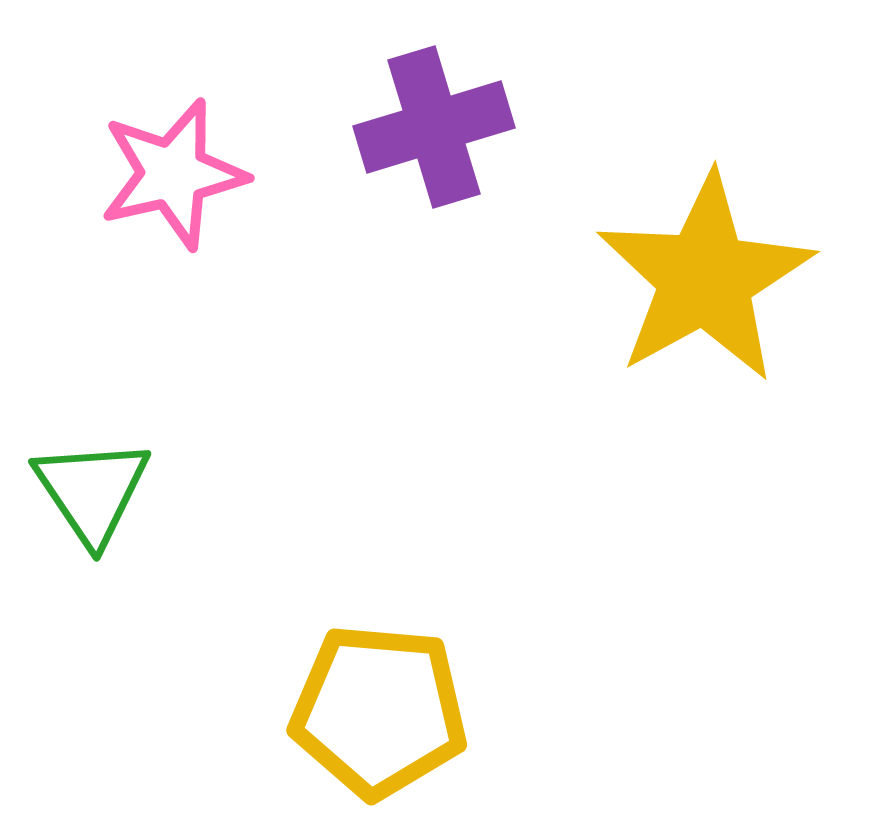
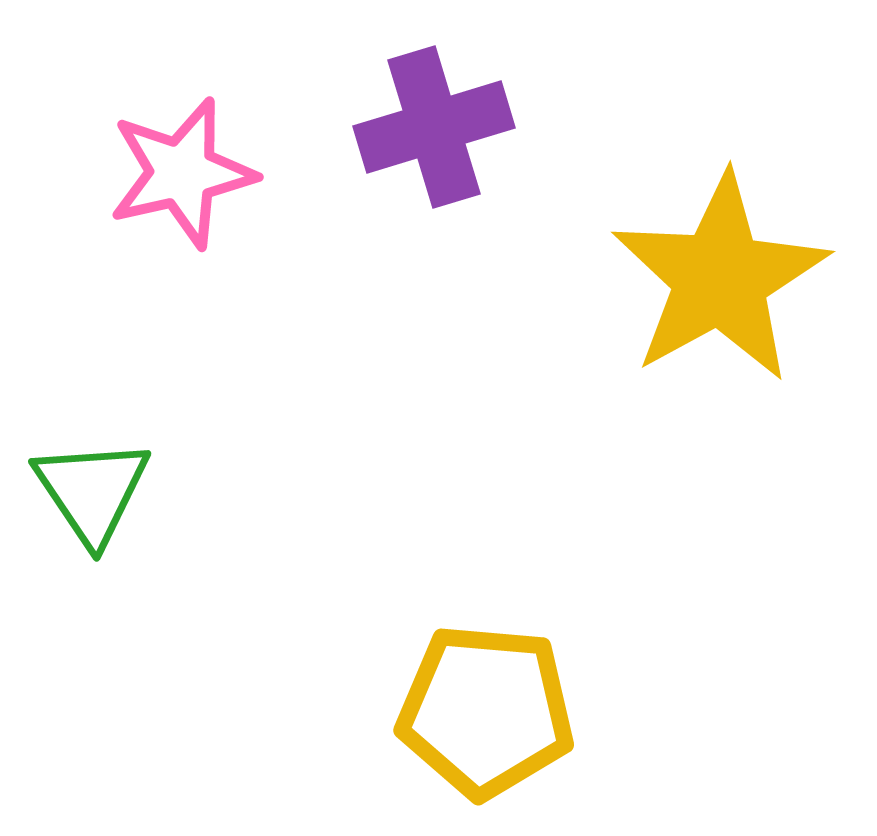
pink star: moved 9 px right, 1 px up
yellow star: moved 15 px right
yellow pentagon: moved 107 px right
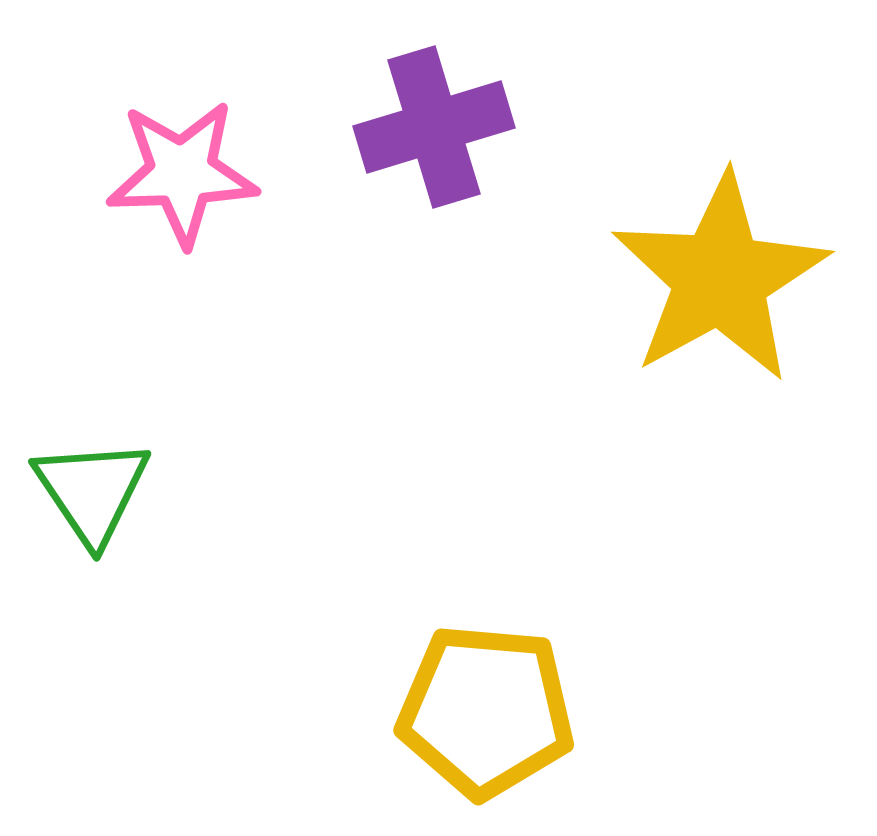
pink star: rotated 11 degrees clockwise
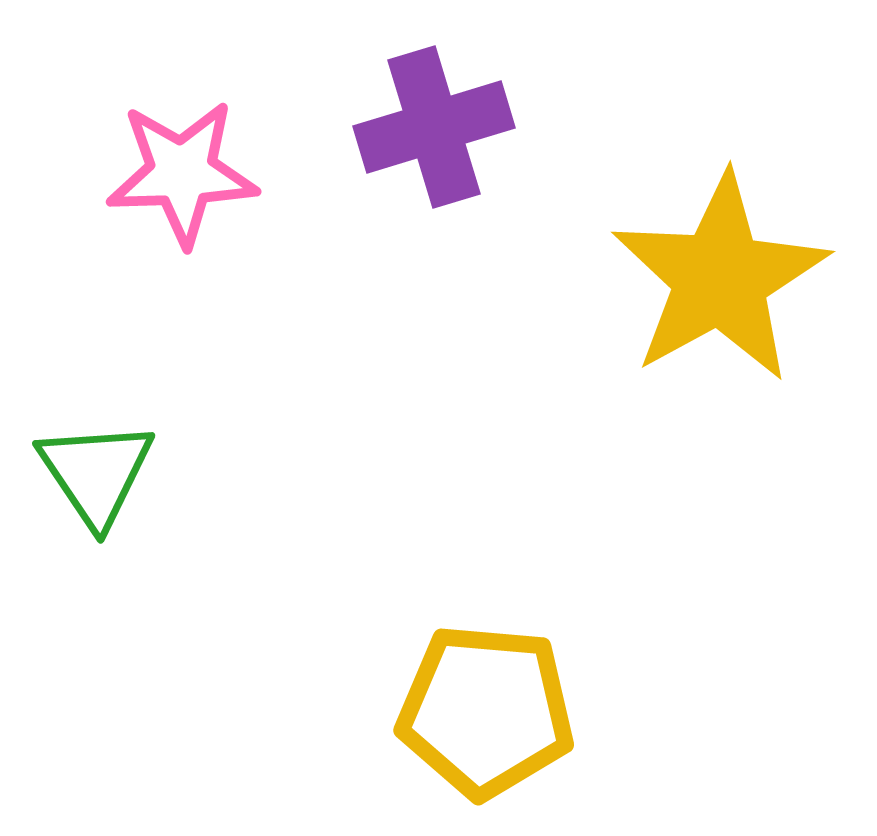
green triangle: moved 4 px right, 18 px up
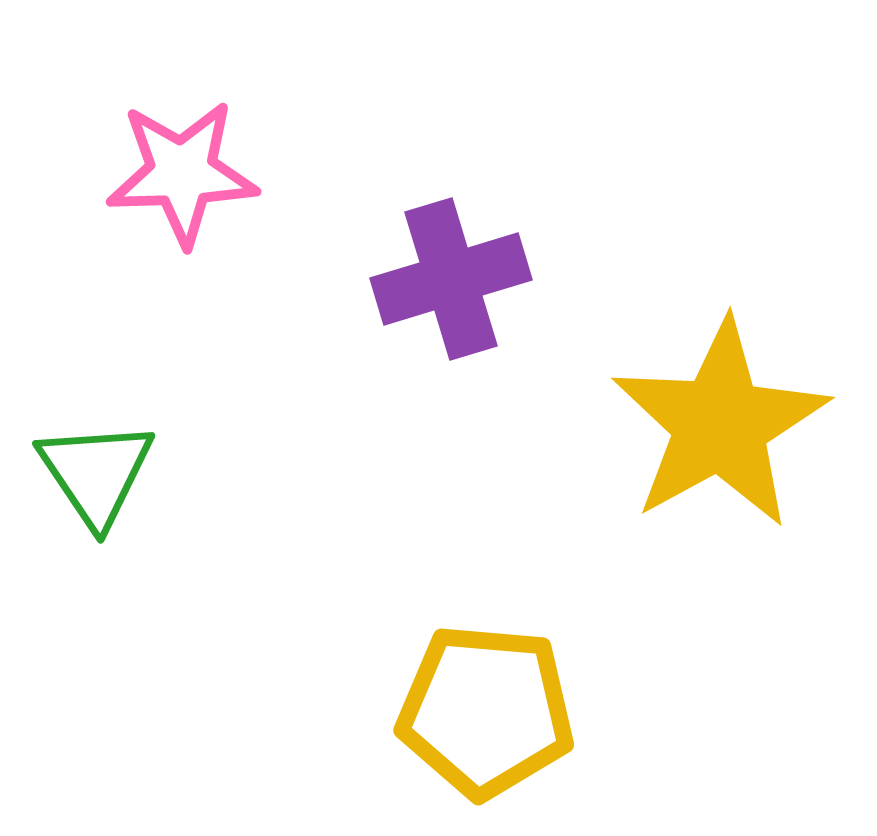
purple cross: moved 17 px right, 152 px down
yellow star: moved 146 px down
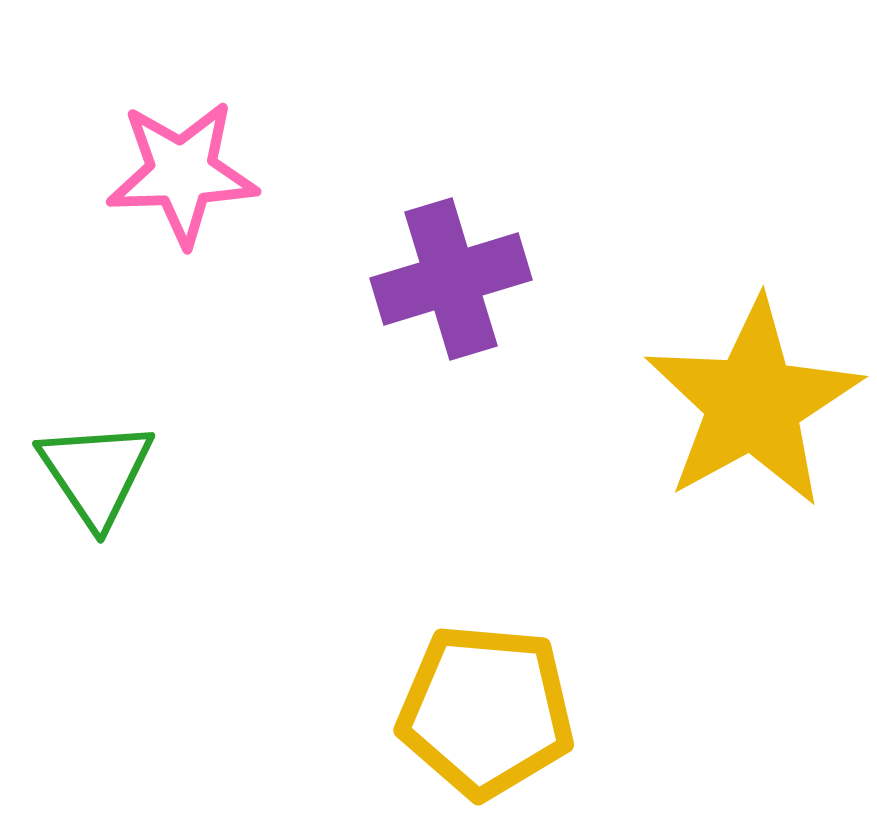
yellow star: moved 33 px right, 21 px up
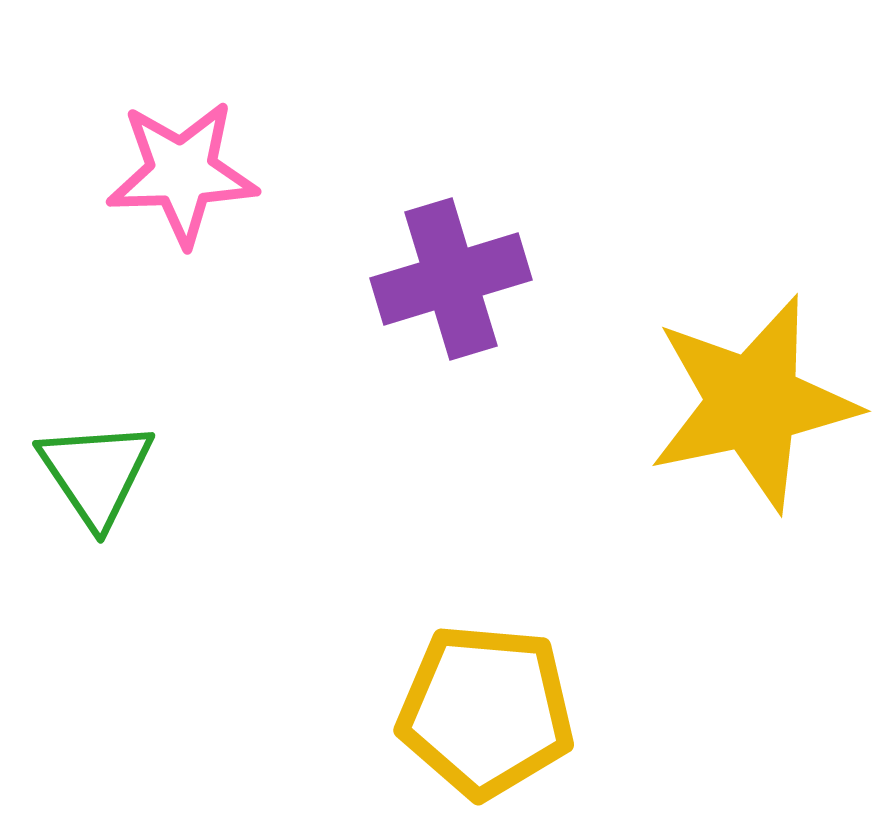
yellow star: rotated 17 degrees clockwise
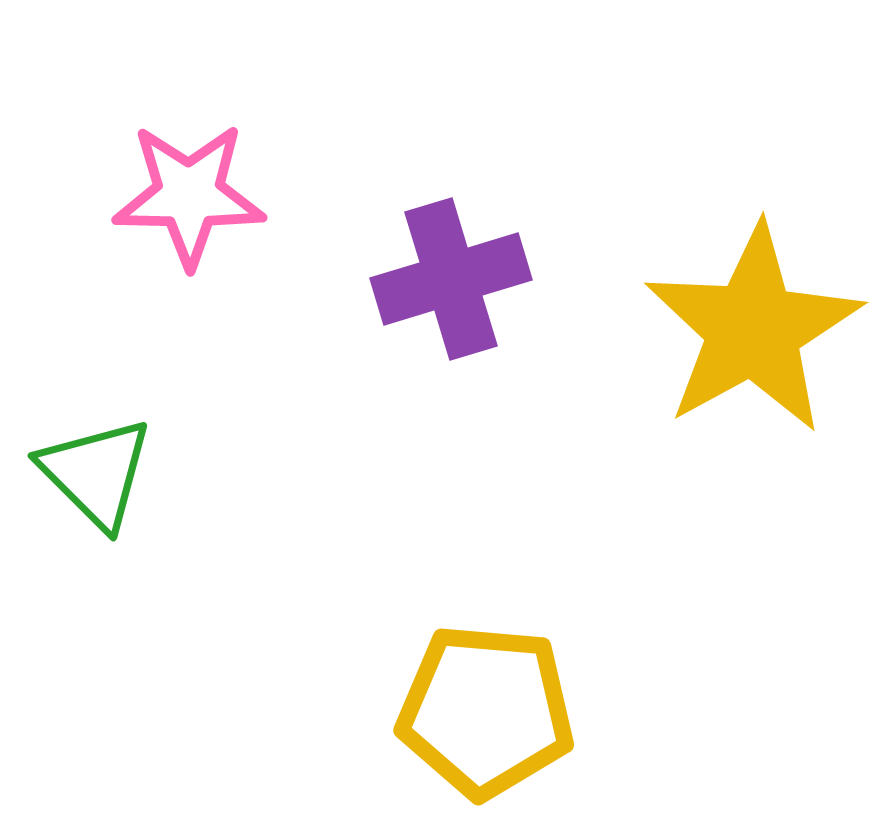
pink star: moved 7 px right, 22 px down; rotated 3 degrees clockwise
yellow star: moved 74 px up; rotated 17 degrees counterclockwise
green triangle: rotated 11 degrees counterclockwise
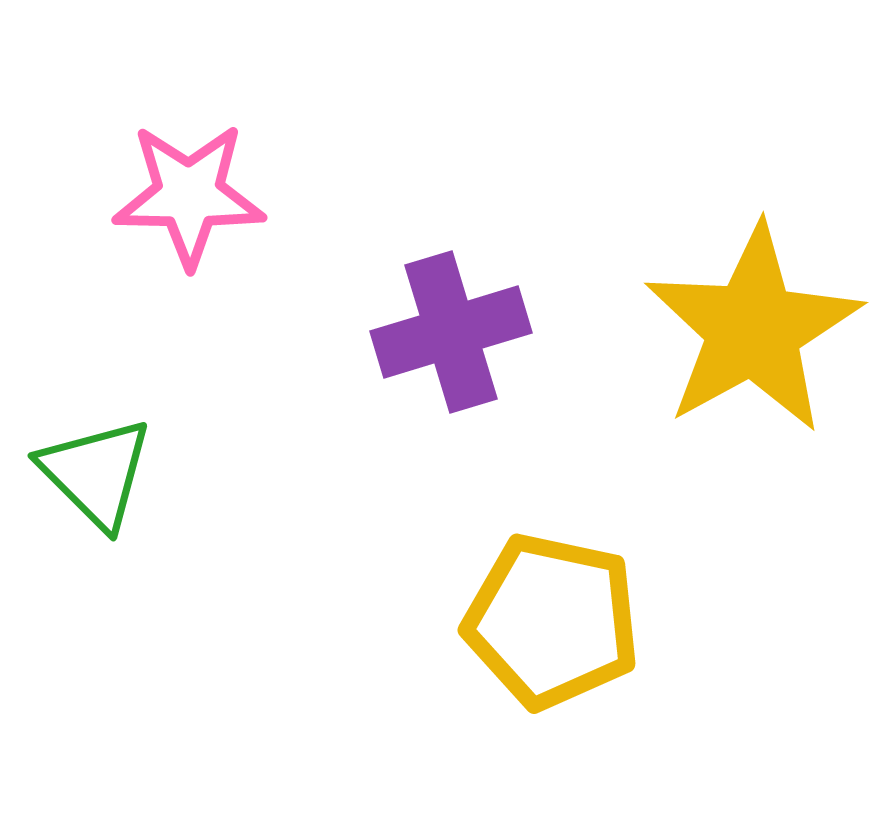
purple cross: moved 53 px down
yellow pentagon: moved 66 px right, 90 px up; rotated 7 degrees clockwise
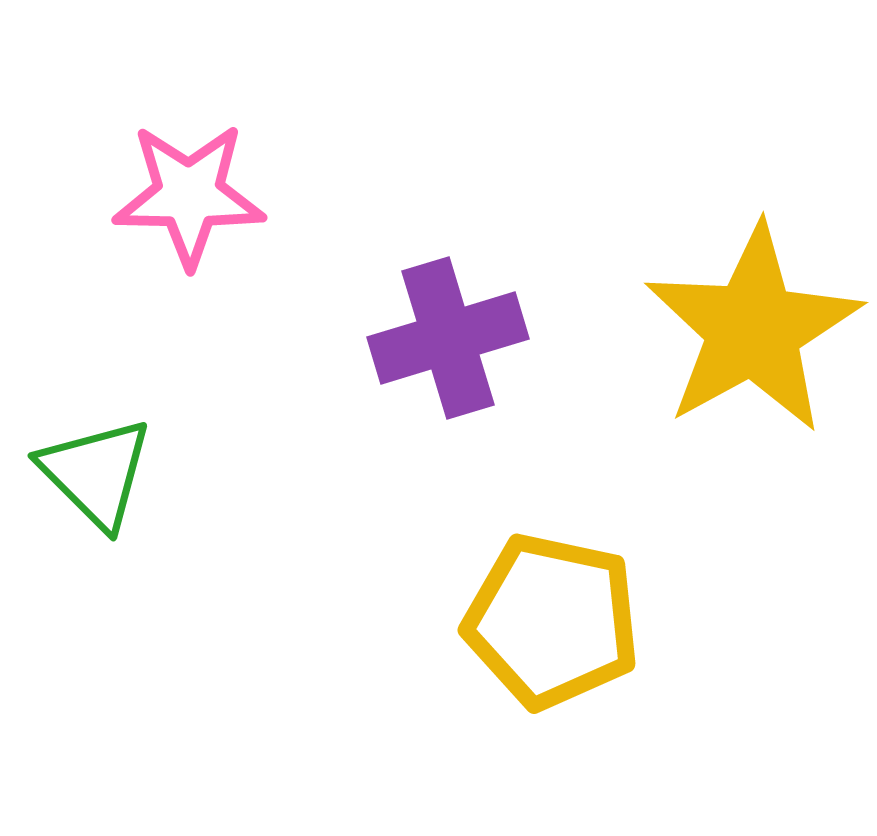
purple cross: moved 3 px left, 6 px down
